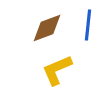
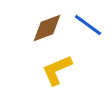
blue line: rotated 60 degrees counterclockwise
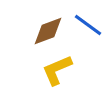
brown diamond: moved 1 px right, 3 px down
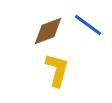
yellow L-shape: rotated 128 degrees clockwise
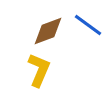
yellow L-shape: moved 18 px left; rotated 8 degrees clockwise
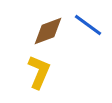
yellow L-shape: moved 2 px down
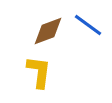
yellow L-shape: rotated 16 degrees counterclockwise
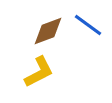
yellow L-shape: rotated 56 degrees clockwise
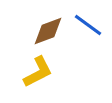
yellow L-shape: moved 1 px left
